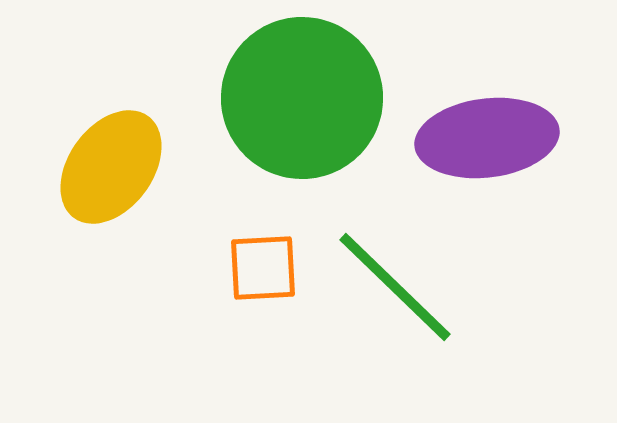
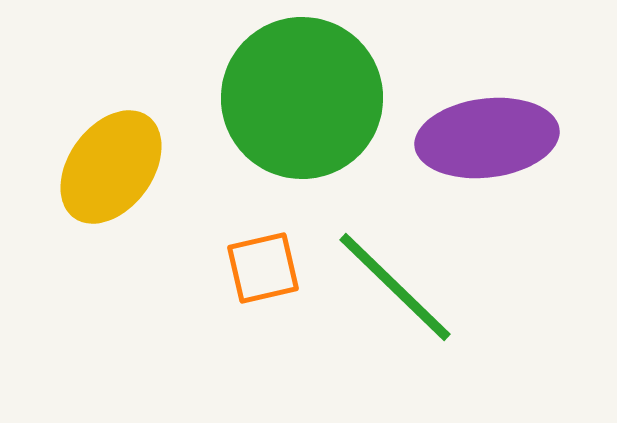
orange square: rotated 10 degrees counterclockwise
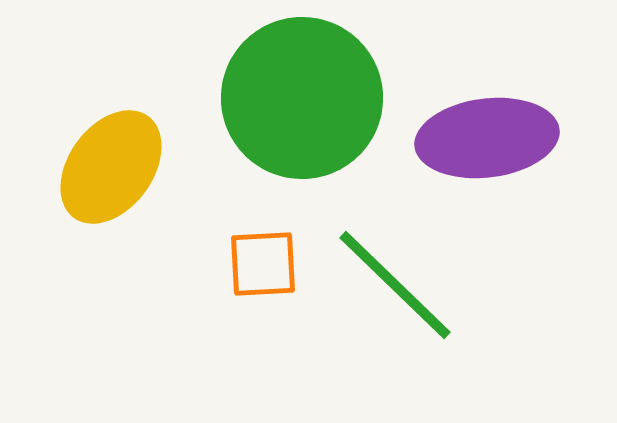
orange square: moved 4 px up; rotated 10 degrees clockwise
green line: moved 2 px up
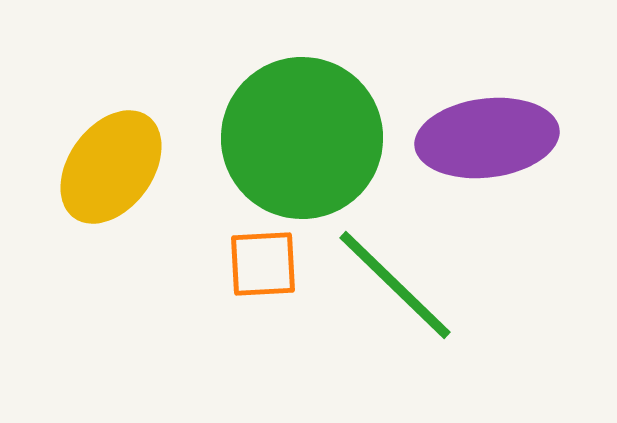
green circle: moved 40 px down
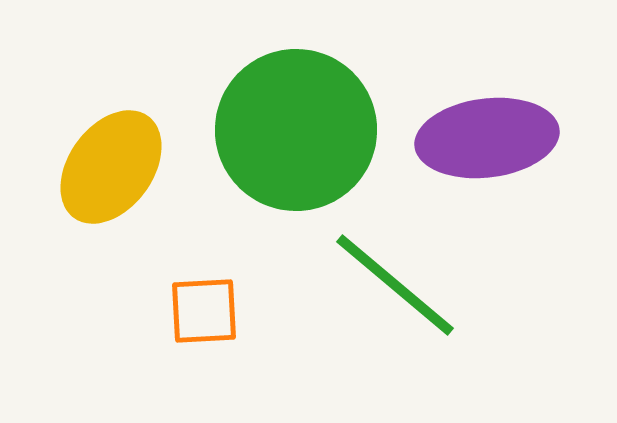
green circle: moved 6 px left, 8 px up
orange square: moved 59 px left, 47 px down
green line: rotated 4 degrees counterclockwise
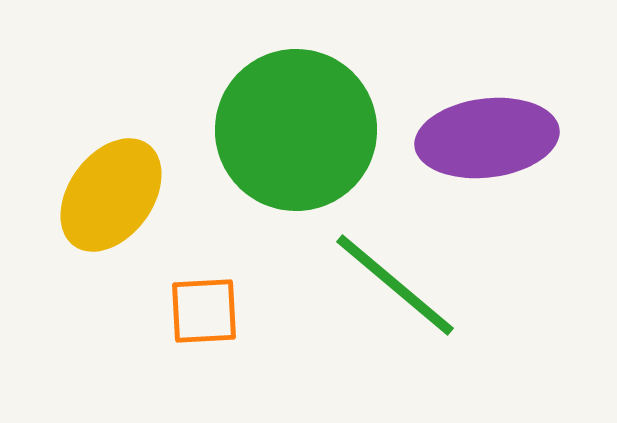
yellow ellipse: moved 28 px down
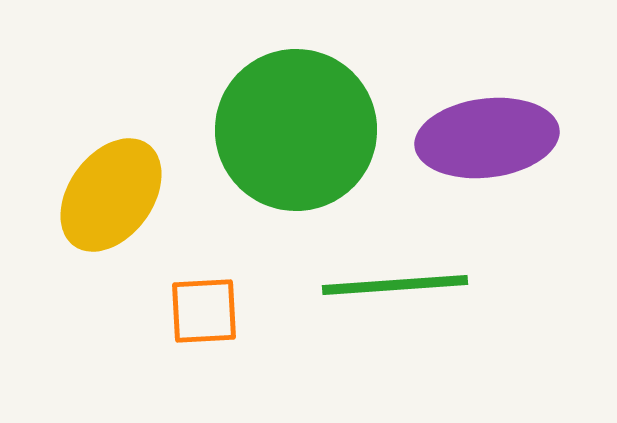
green line: rotated 44 degrees counterclockwise
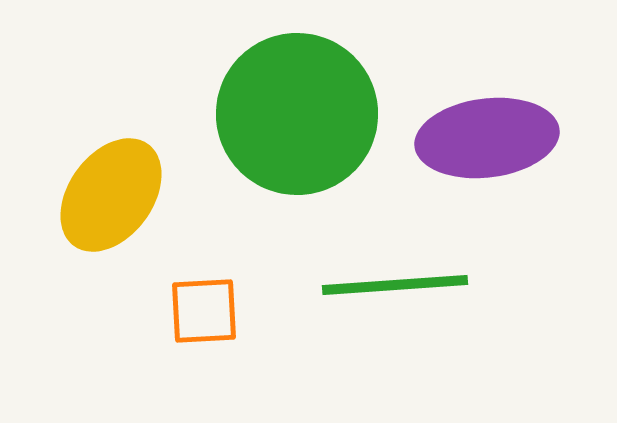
green circle: moved 1 px right, 16 px up
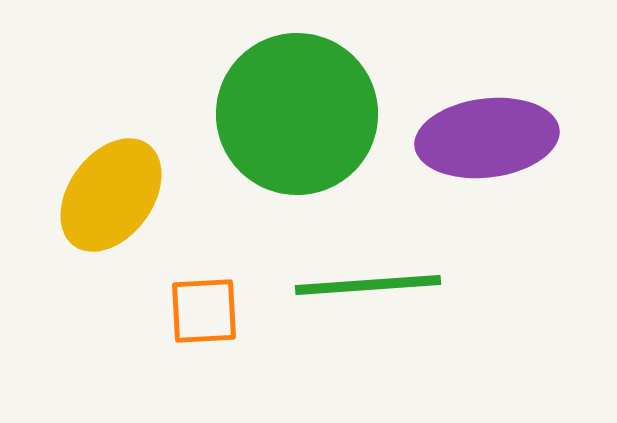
green line: moved 27 px left
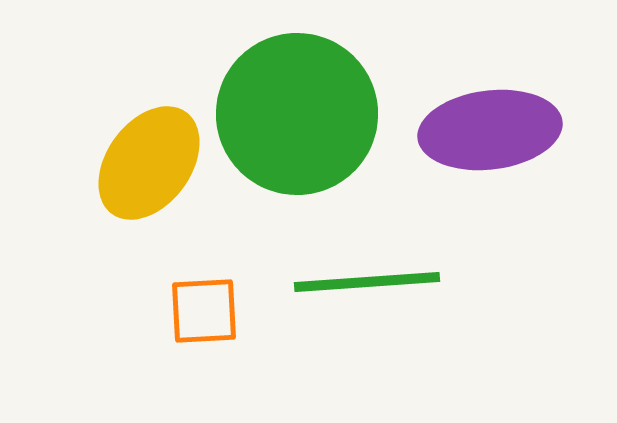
purple ellipse: moved 3 px right, 8 px up
yellow ellipse: moved 38 px right, 32 px up
green line: moved 1 px left, 3 px up
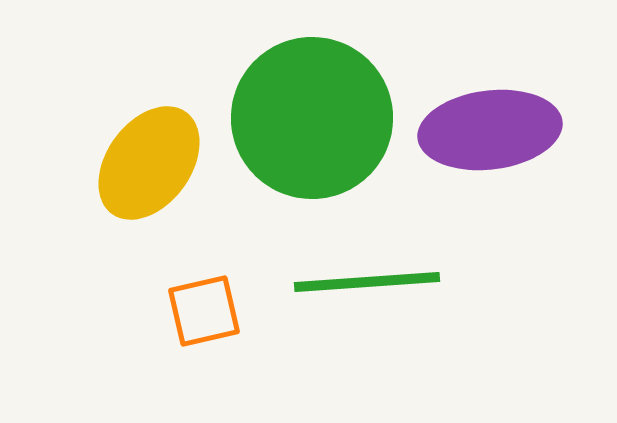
green circle: moved 15 px right, 4 px down
orange square: rotated 10 degrees counterclockwise
